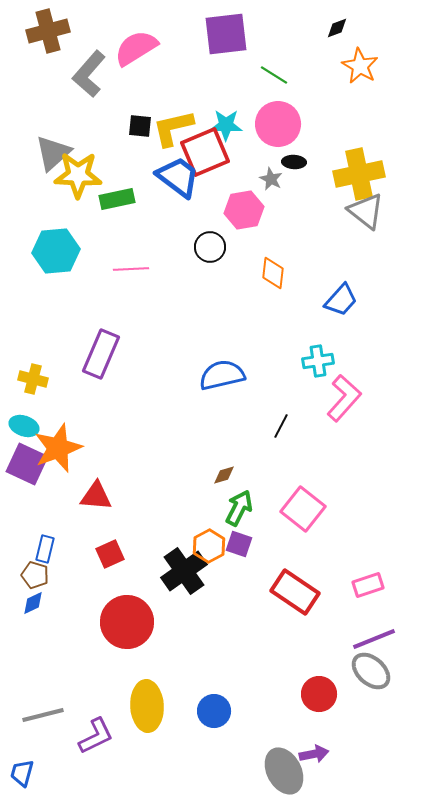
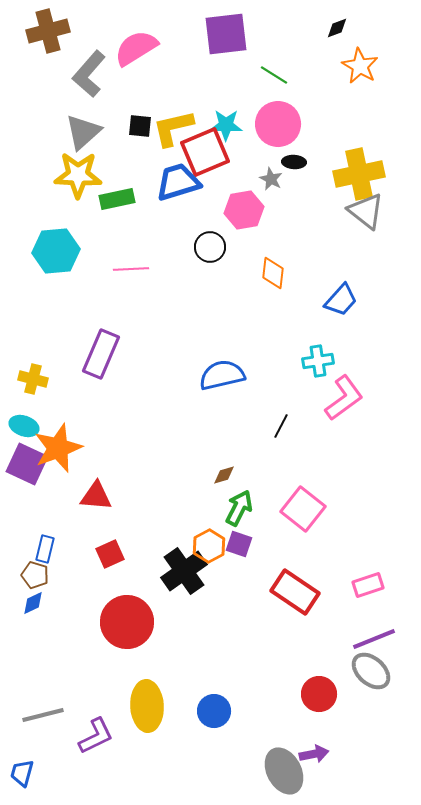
gray triangle at (53, 153): moved 30 px right, 21 px up
blue trapezoid at (178, 177): moved 5 px down; rotated 54 degrees counterclockwise
pink L-shape at (344, 398): rotated 12 degrees clockwise
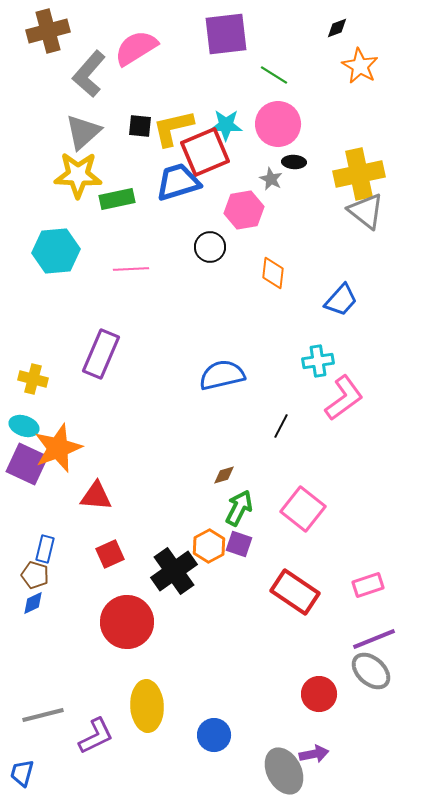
black cross at (184, 571): moved 10 px left
blue circle at (214, 711): moved 24 px down
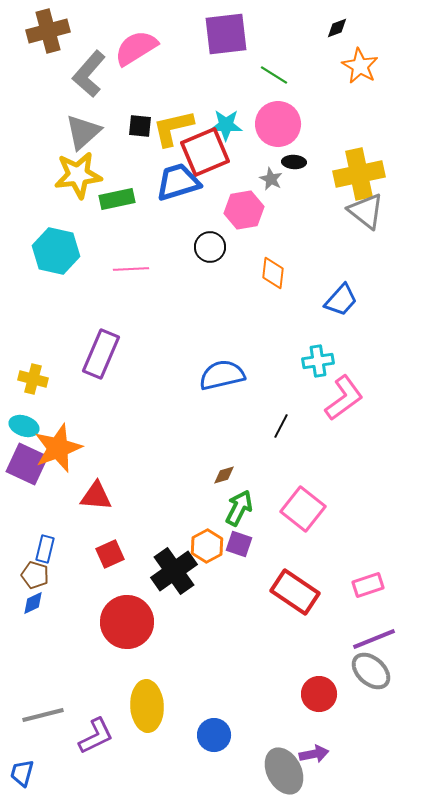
yellow star at (78, 175): rotated 9 degrees counterclockwise
cyan hexagon at (56, 251): rotated 18 degrees clockwise
orange hexagon at (209, 546): moved 2 px left
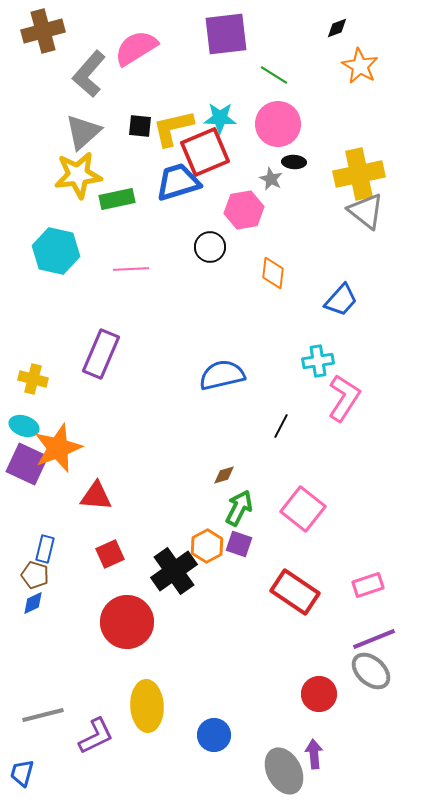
brown cross at (48, 31): moved 5 px left
cyan star at (226, 125): moved 6 px left, 7 px up
pink L-shape at (344, 398): rotated 21 degrees counterclockwise
purple arrow at (314, 754): rotated 84 degrees counterclockwise
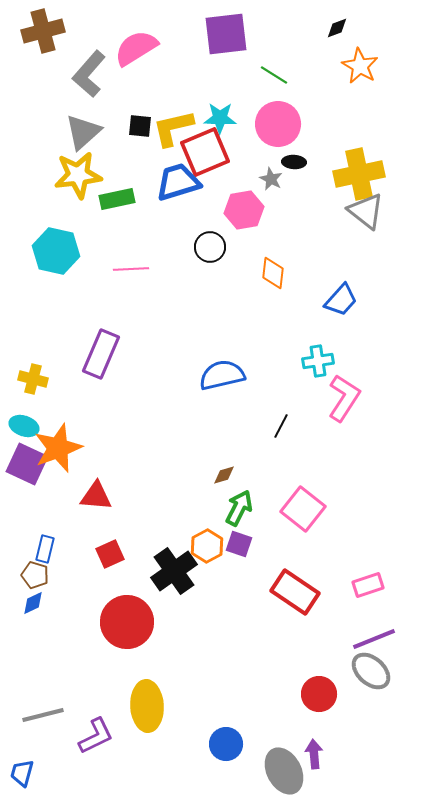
blue circle at (214, 735): moved 12 px right, 9 px down
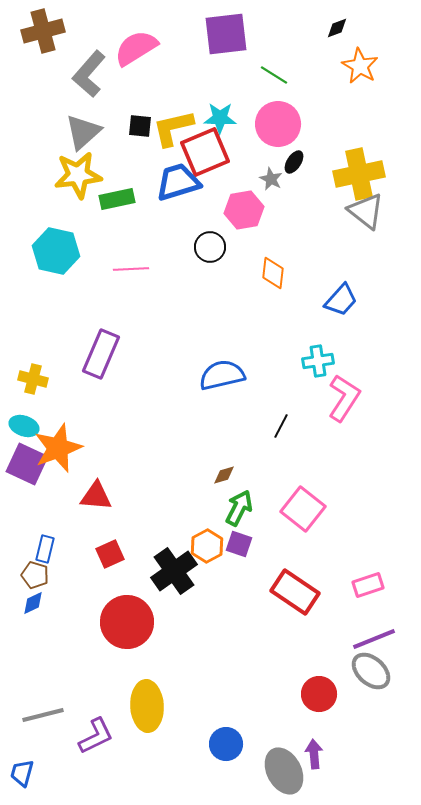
black ellipse at (294, 162): rotated 60 degrees counterclockwise
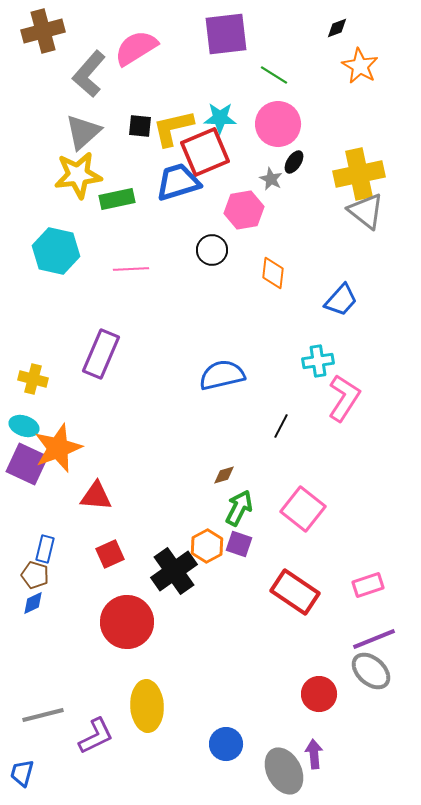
black circle at (210, 247): moved 2 px right, 3 px down
